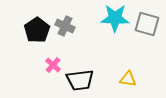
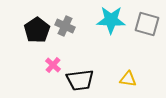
cyan star: moved 4 px left, 2 px down
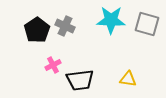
pink cross: rotated 21 degrees clockwise
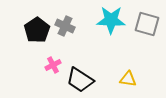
black trapezoid: rotated 40 degrees clockwise
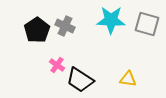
pink cross: moved 4 px right; rotated 28 degrees counterclockwise
